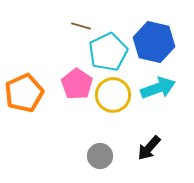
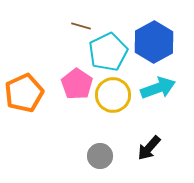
blue hexagon: rotated 18 degrees clockwise
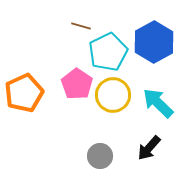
cyan arrow: moved 15 px down; rotated 116 degrees counterclockwise
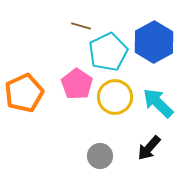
yellow circle: moved 2 px right, 2 px down
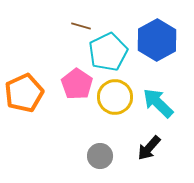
blue hexagon: moved 3 px right, 2 px up
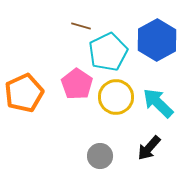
yellow circle: moved 1 px right
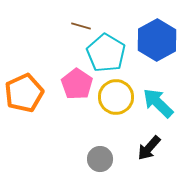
cyan pentagon: moved 2 px left, 1 px down; rotated 15 degrees counterclockwise
gray circle: moved 3 px down
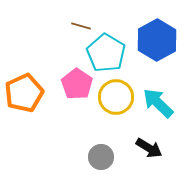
black arrow: rotated 100 degrees counterclockwise
gray circle: moved 1 px right, 2 px up
